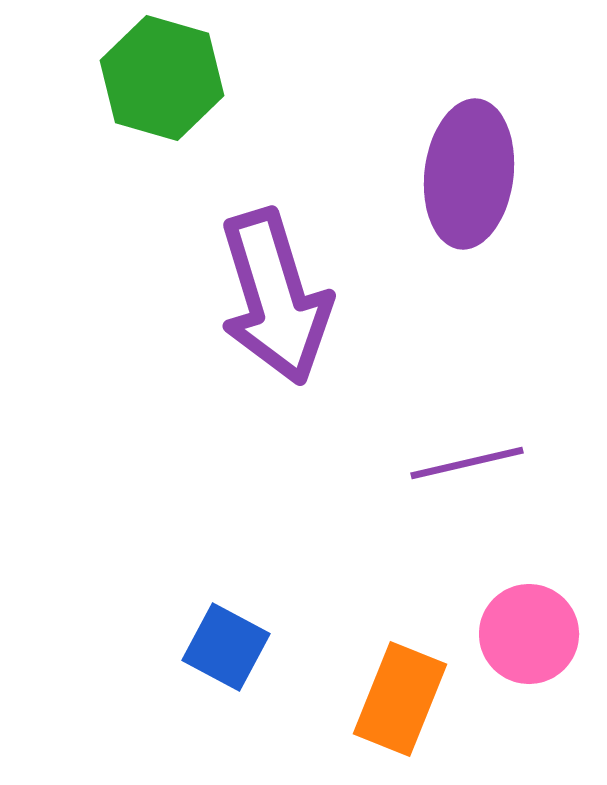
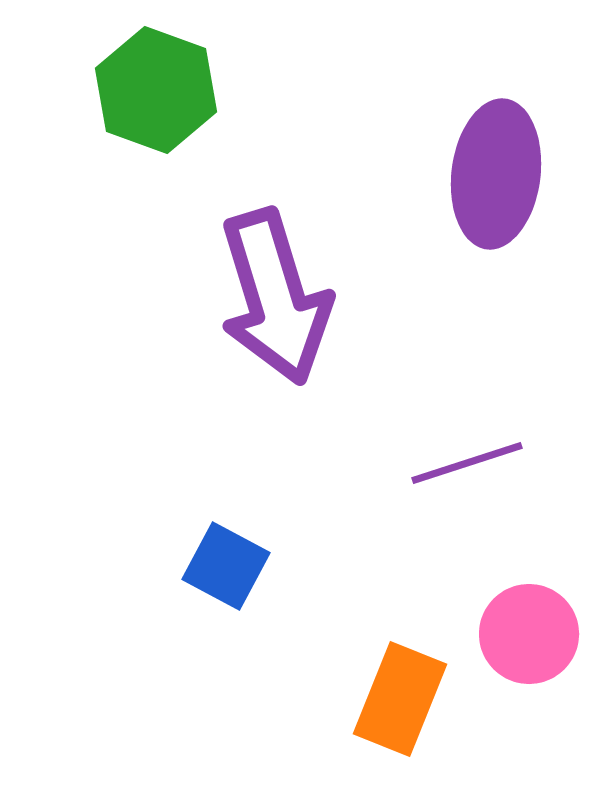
green hexagon: moved 6 px left, 12 px down; rotated 4 degrees clockwise
purple ellipse: moved 27 px right
purple line: rotated 5 degrees counterclockwise
blue square: moved 81 px up
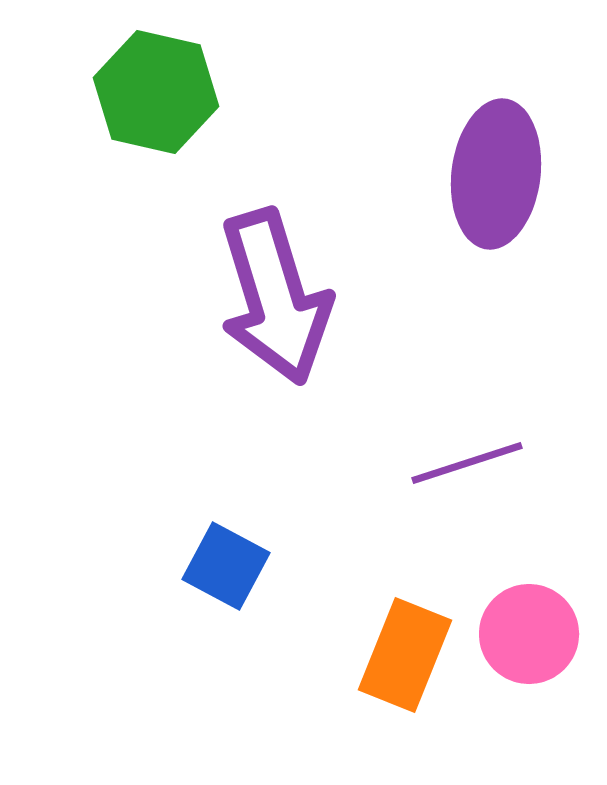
green hexagon: moved 2 px down; rotated 7 degrees counterclockwise
orange rectangle: moved 5 px right, 44 px up
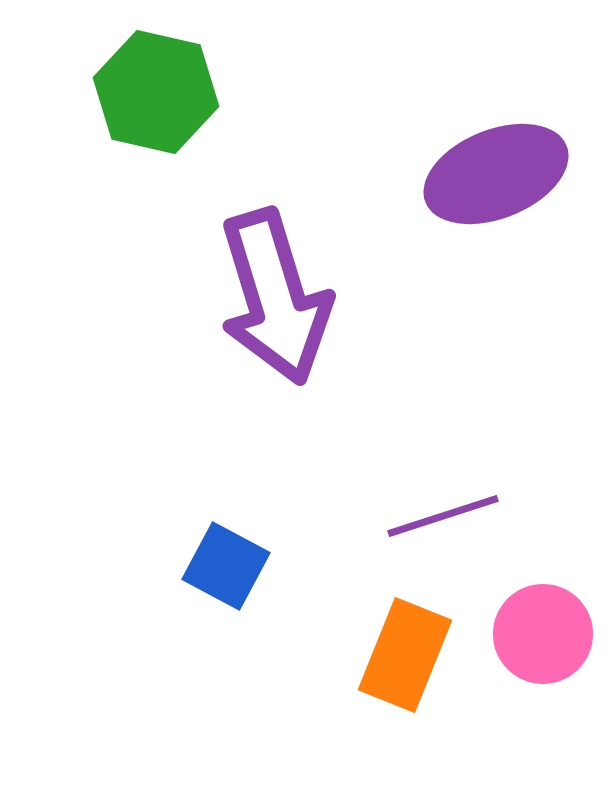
purple ellipse: rotated 61 degrees clockwise
purple line: moved 24 px left, 53 px down
pink circle: moved 14 px right
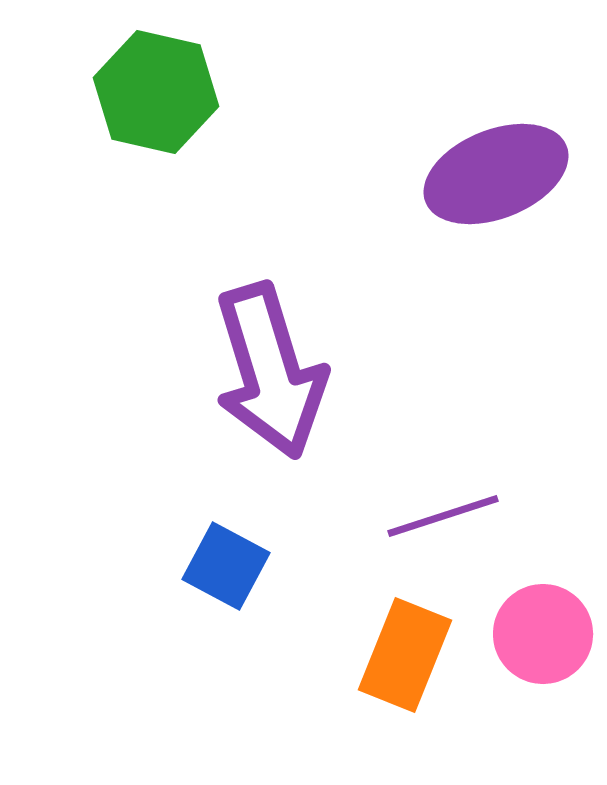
purple arrow: moved 5 px left, 74 px down
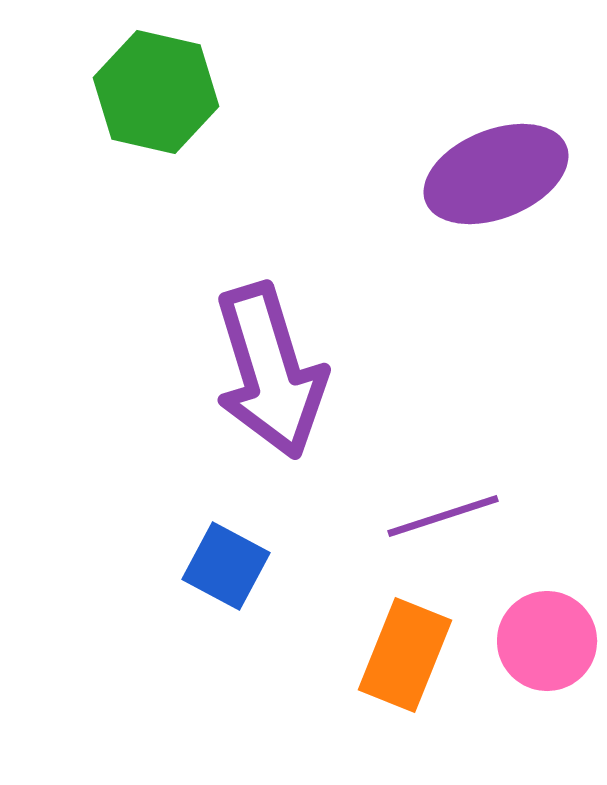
pink circle: moved 4 px right, 7 px down
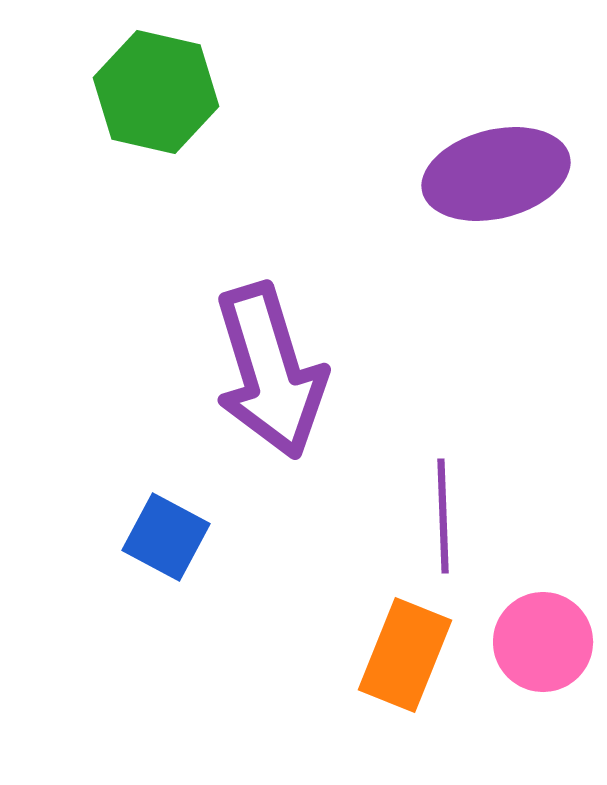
purple ellipse: rotated 8 degrees clockwise
purple line: rotated 74 degrees counterclockwise
blue square: moved 60 px left, 29 px up
pink circle: moved 4 px left, 1 px down
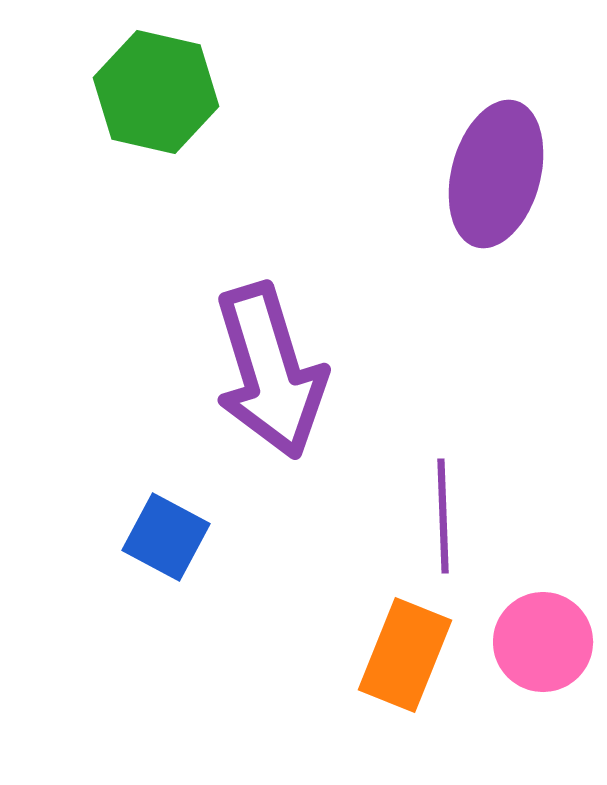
purple ellipse: rotated 61 degrees counterclockwise
